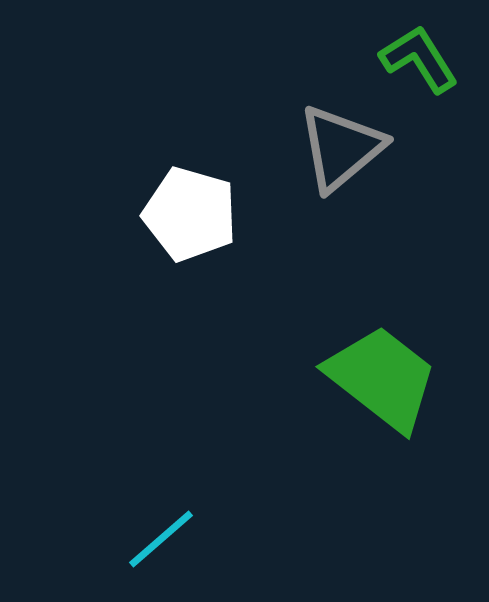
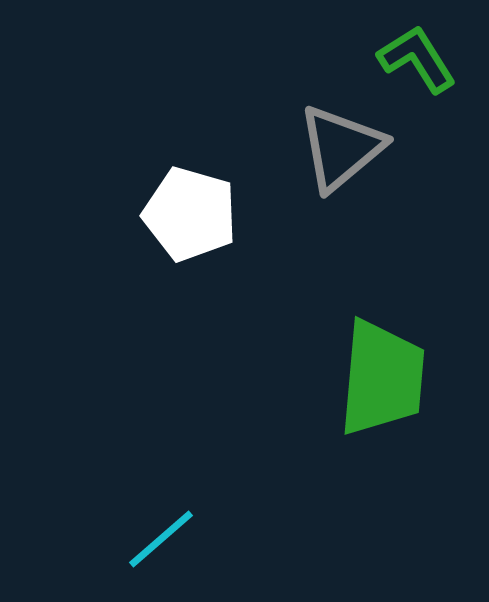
green L-shape: moved 2 px left
green trapezoid: rotated 57 degrees clockwise
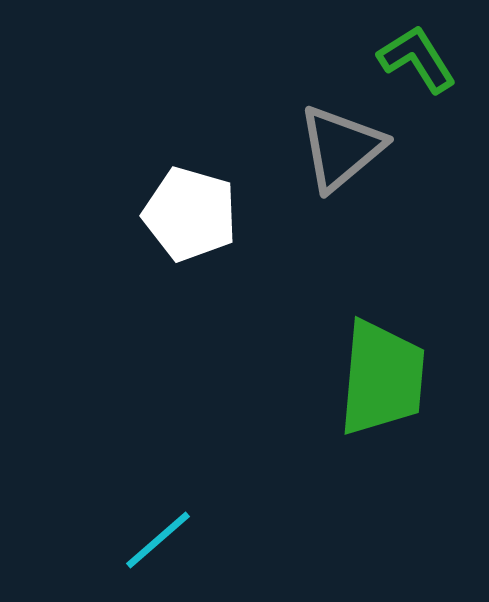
cyan line: moved 3 px left, 1 px down
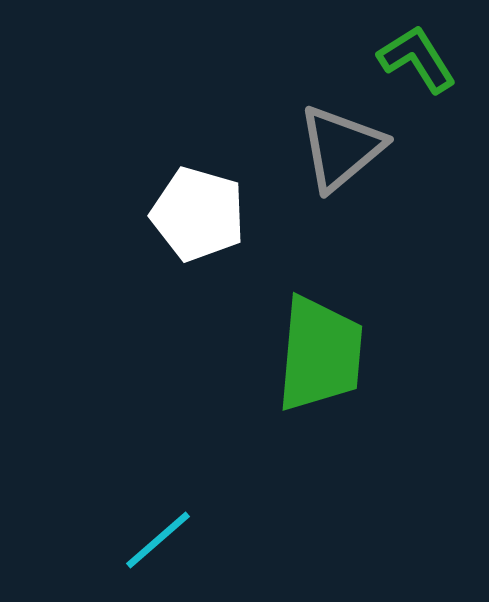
white pentagon: moved 8 px right
green trapezoid: moved 62 px left, 24 px up
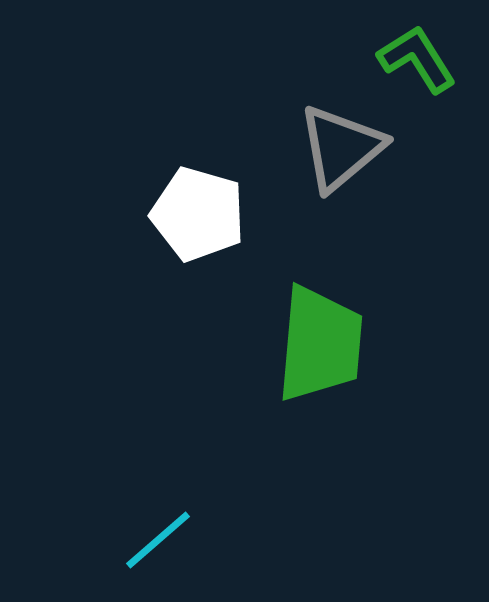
green trapezoid: moved 10 px up
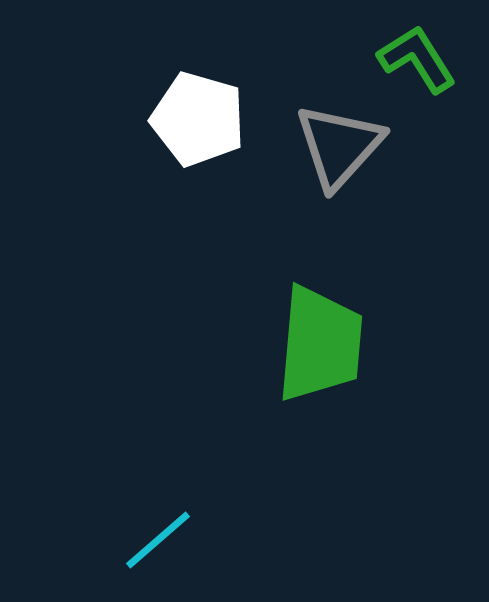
gray triangle: moved 2 px left, 2 px up; rotated 8 degrees counterclockwise
white pentagon: moved 95 px up
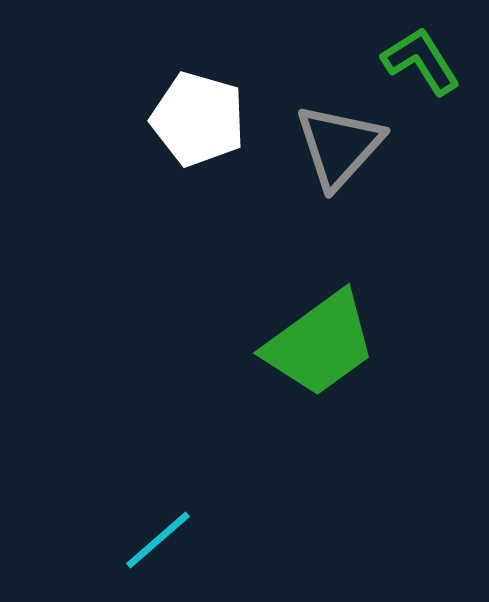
green L-shape: moved 4 px right, 2 px down
green trapezoid: rotated 49 degrees clockwise
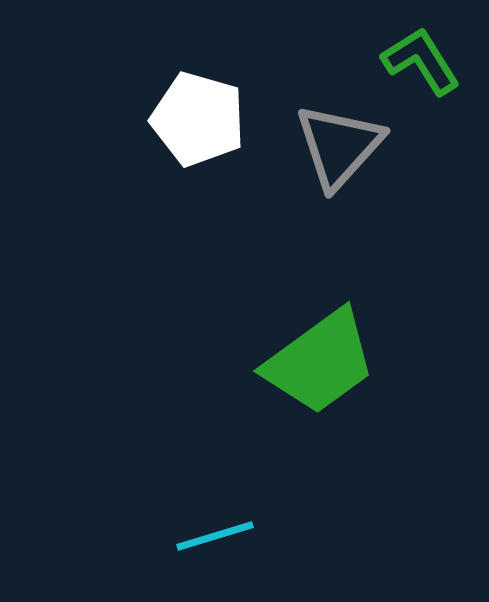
green trapezoid: moved 18 px down
cyan line: moved 57 px right, 4 px up; rotated 24 degrees clockwise
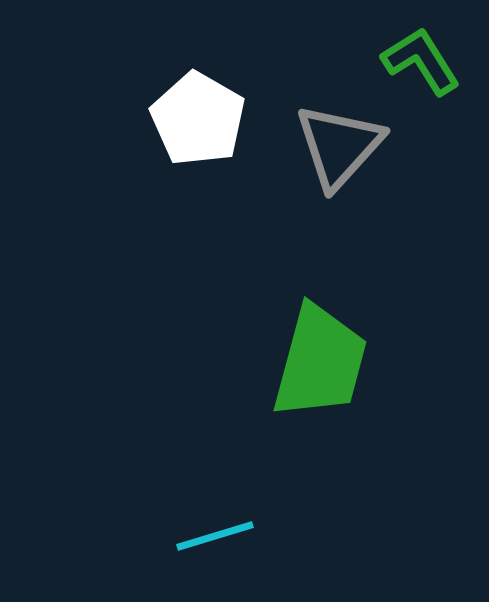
white pentagon: rotated 14 degrees clockwise
green trapezoid: rotated 39 degrees counterclockwise
